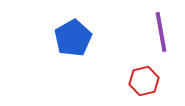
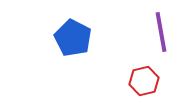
blue pentagon: rotated 15 degrees counterclockwise
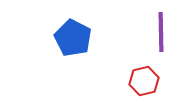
purple line: rotated 9 degrees clockwise
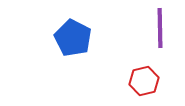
purple line: moved 1 px left, 4 px up
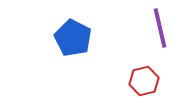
purple line: rotated 12 degrees counterclockwise
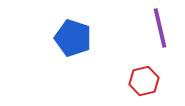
blue pentagon: rotated 9 degrees counterclockwise
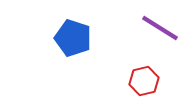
purple line: rotated 45 degrees counterclockwise
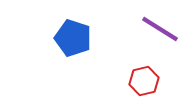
purple line: moved 1 px down
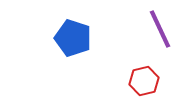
purple line: rotated 33 degrees clockwise
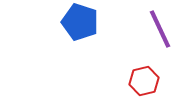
blue pentagon: moved 7 px right, 16 px up
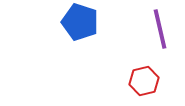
purple line: rotated 12 degrees clockwise
